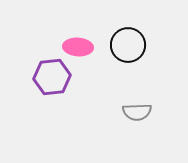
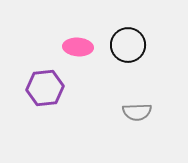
purple hexagon: moved 7 px left, 11 px down
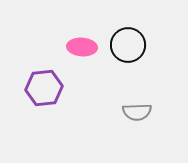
pink ellipse: moved 4 px right
purple hexagon: moved 1 px left
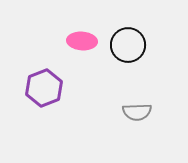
pink ellipse: moved 6 px up
purple hexagon: rotated 15 degrees counterclockwise
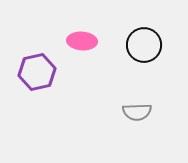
black circle: moved 16 px right
purple hexagon: moved 7 px left, 16 px up; rotated 9 degrees clockwise
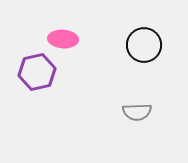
pink ellipse: moved 19 px left, 2 px up
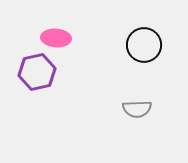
pink ellipse: moved 7 px left, 1 px up
gray semicircle: moved 3 px up
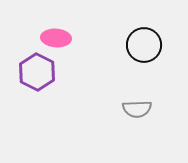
purple hexagon: rotated 21 degrees counterclockwise
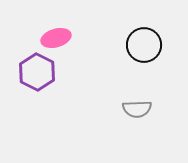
pink ellipse: rotated 20 degrees counterclockwise
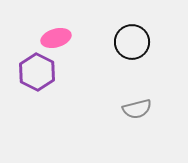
black circle: moved 12 px left, 3 px up
gray semicircle: rotated 12 degrees counterclockwise
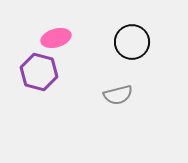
purple hexagon: moved 2 px right; rotated 12 degrees counterclockwise
gray semicircle: moved 19 px left, 14 px up
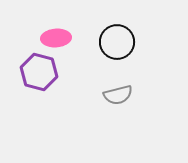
pink ellipse: rotated 12 degrees clockwise
black circle: moved 15 px left
